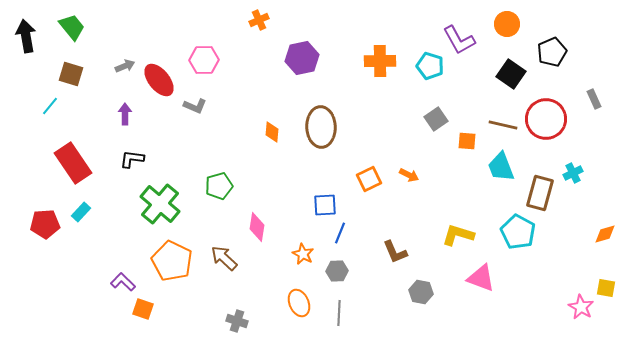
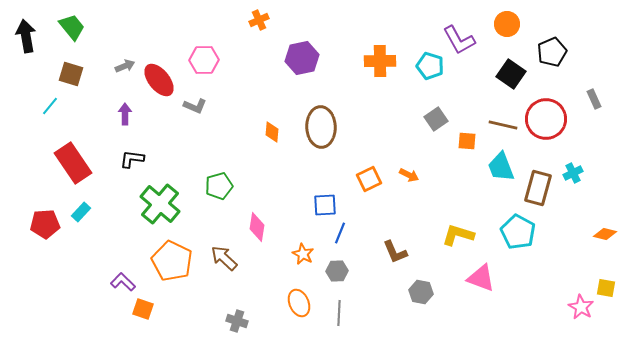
brown rectangle at (540, 193): moved 2 px left, 5 px up
orange diamond at (605, 234): rotated 30 degrees clockwise
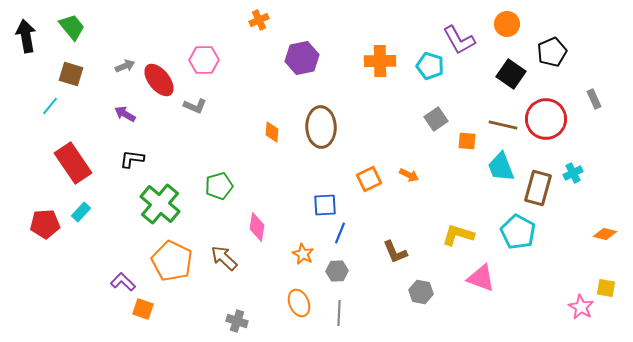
purple arrow at (125, 114): rotated 60 degrees counterclockwise
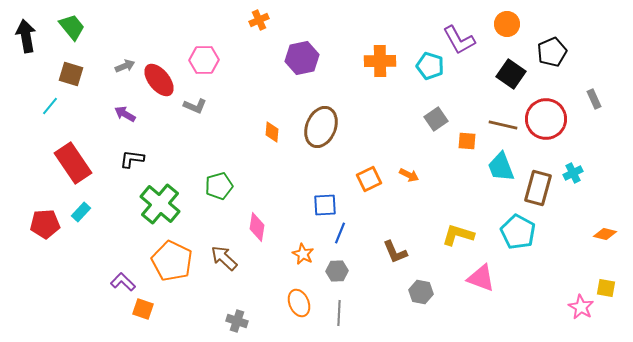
brown ellipse at (321, 127): rotated 24 degrees clockwise
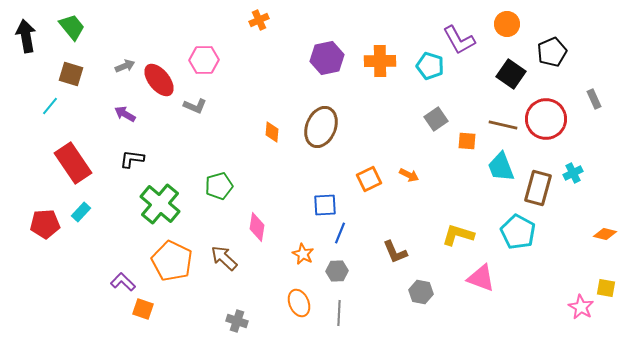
purple hexagon at (302, 58): moved 25 px right
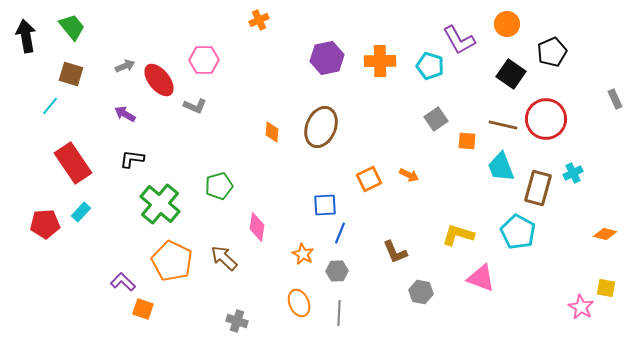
gray rectangle at (594, 99): moved 21 px right
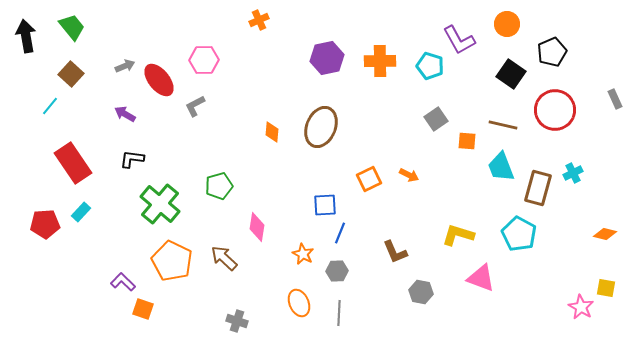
brown square at (71, 74): rotated 25 degrees clockwise
gray L-shape at (195, 106): rotated 130 degrees clockwise
red circle at (546, 119): moved 9 px right, 9 px up
cyan pentagon at (518, 232): moved 1 px right, 2 px down
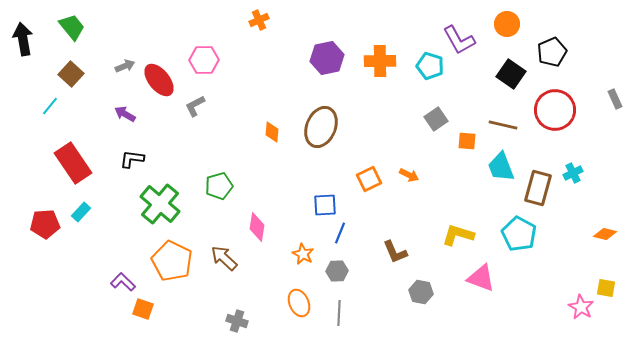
black arrow at (26, 36): moved 3 px left, 3 px down
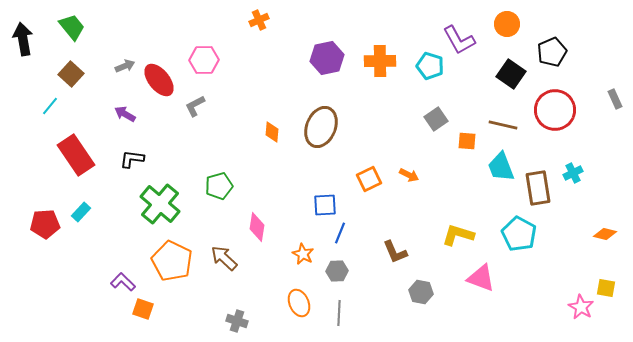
red rectangle at (73, 163): moved 3 px right, 8 px up
brown rectangle at (538, 188): rotated 24 degrees counterclockwise
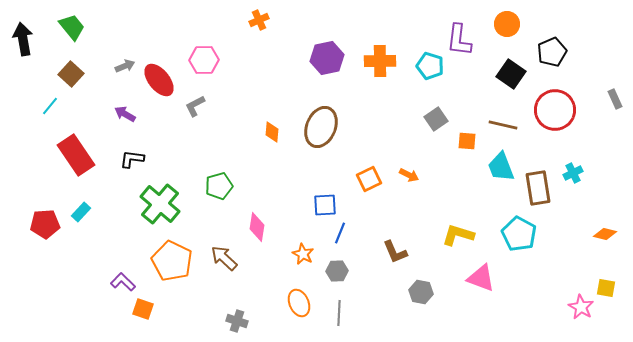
purple L-shape at (459, 40): rotated 36 degrees clockwise
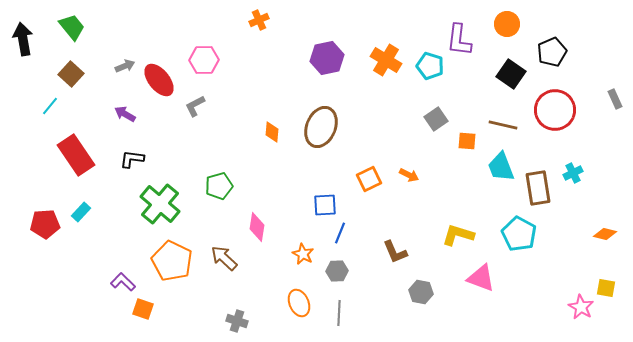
orange cross at (380, 61): moved 6 px right, 1 px up; rotated 32 degrees clockwise
